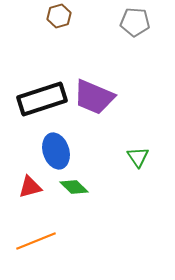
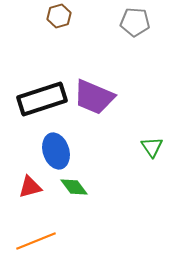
green triangle: moved 14 px right, 10 px up
green diamond: rotated 8 degrees clockwise
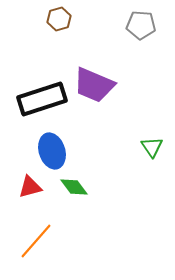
brown hexagon: moved 3 px down
gray pentagon: moved 6 px right, 3 px down
purple trapezoid: moved 12 px up
blue ellipse: moved 4 px left
orange line: rotated 27 degrees counterclockwise
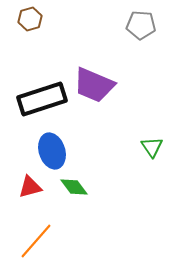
brown hexagon: moved 29 px left
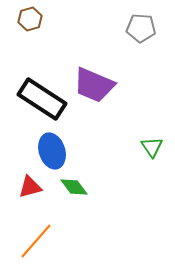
gray pentagon: moved 3 px down
black rectangle: rotated 51 degrees clockwise
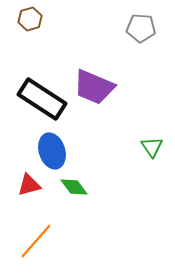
purple trapezoid: moved 2 px down
red triangle: moved 1 px left, 2 px up
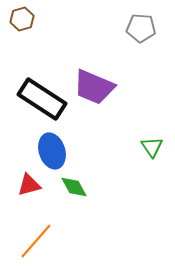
brown hexagon: moved 8 px left
green diamond: rotated 8 degrees clockwise
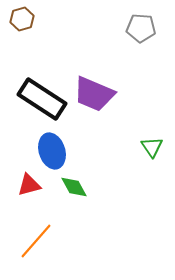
purple trapezoid: moved 7 px down
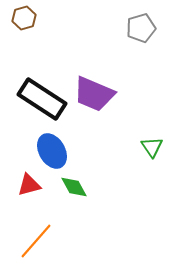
brown hexagon: moved 2 px right, 1 px up
gray pentagon: rotated 20 degrees counterclockwise
blue ellipse: rotated 12 degrees counterclockwise
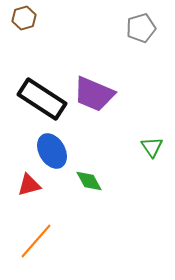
green diamond: moved 15 px right, 6 px up
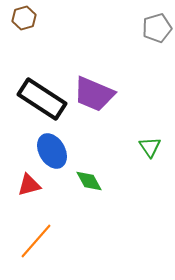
gray pentagon: moved 16 px right
green triangle: moved 2 px left
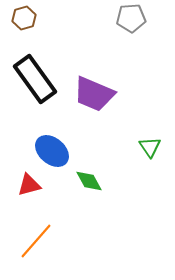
gray pentagon: moved 26 px left, 10 px up; rotated 12 degrees clockwise
black rectangle: moved 7 px left, 20 px up; rotated 21 degrees clockwise
blue ellipse: rotated 20 degrees counterclockwise
